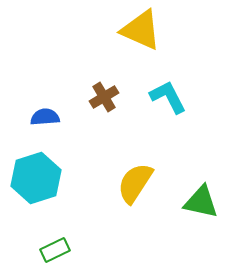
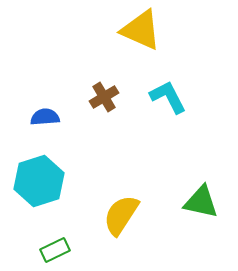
cyan hexagon: moved 3 px right, 3 px down
yellow semicircle: moved 14 px left, 32 px down
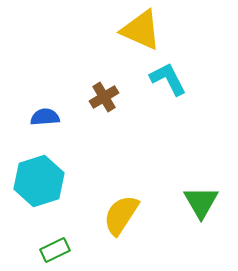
cyan L-shape: moved 18 px up
green triangle: rotated 48 degrees clockwise
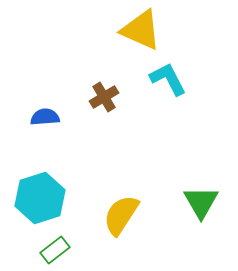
cyan hexagon: moved 1 px right, 17 px down
green rectangle: rotated 12 degrees counterclockwise
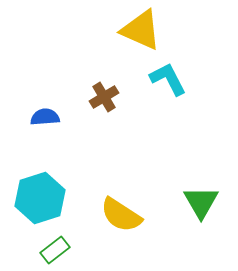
yellow semicircle: rotated 90 degrees counterclockwise
